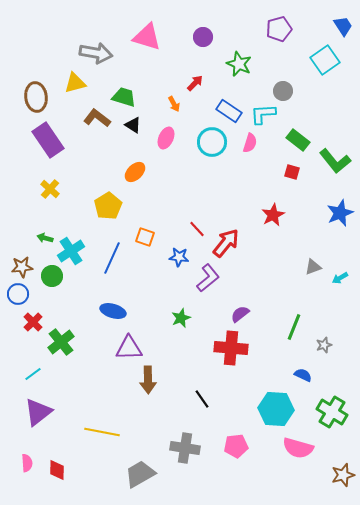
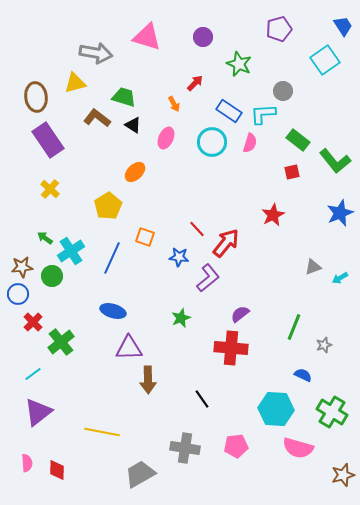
red square at (292, 172): rotated 28 degrees counterclockwise
green arrow at (45, 238): rotated 21 degrees clockwise
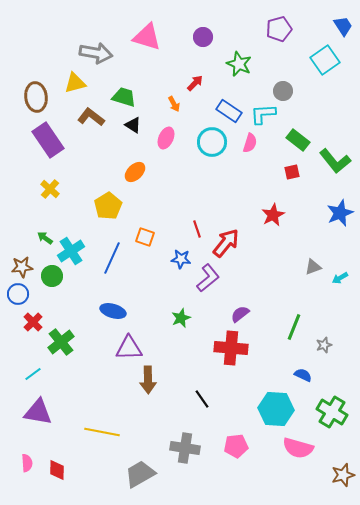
brown L-shape at (97, 118): moved 6 px left, 1 px up
red line at (197, 229): rotated 24 degrees clockwise
blue star at (179, 257): moved 2 px right, 2 px down
purple triangle at (38, 412): rotated 48 degrees clockwise
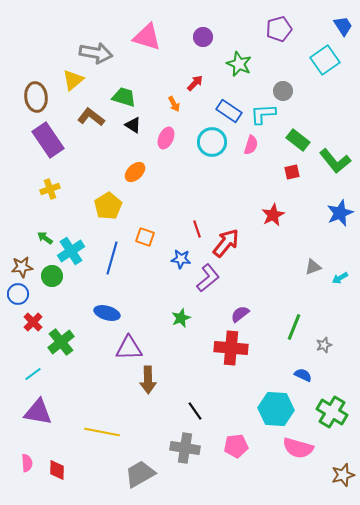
yellow triangle at (75, 83): moved 2 px left, 3 px up; rotated 25 degrees counterclockwise
pink semicircle at (250, 143): moved 1 px right, 2 px down
yellow cross at (50, 189): rotated 30 degrees clockwise
blue line at (112, 258): rotated 8 degrees counterclockwise
blue ellipse at (113, 311): moved 6 px left, 2 px down
black line at (202, 399): moved 7 px left, 12 px down
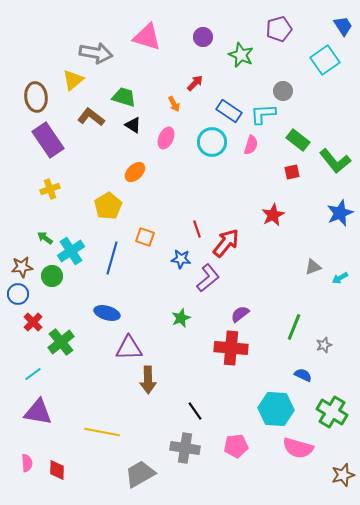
green star at (239, 64): moved 2 px right, 9 px up
